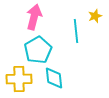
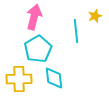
cyan pentagon: moved 1 px up
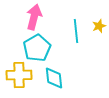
yellow star: moved 4 px right, 10 px down
cyan pentagon: moved 1 px left, 1 px up
yellow cross: moved 4 px up
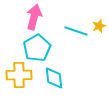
cyan line: rotated 65 degrees counterclockwise
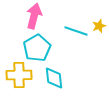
pink arrow: moved 1 px up
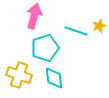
cyan pentagon: moved 8 px right; rotated 12 degrees clockwise
yellow cross: rotated 20 degrees clockwise
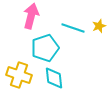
pink arrow: moved 3 px left
cyan line: moved 3 px left, 3 px up
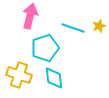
pink arrow: moved 1 px left
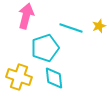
pink arrow: moved 4 px left
cyan line: moved 2 px left
yellow cross: moved 2 px down
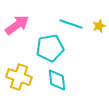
pink arrow: moved 9 px left, 9 px down; rotated 40 degrees clockwise
cyan line: moved 4 px up
cyan pentagon: moved 5 px right; rotated 8 degrees clockwise
cyan diamond: moved 3 px right, 2 px down
